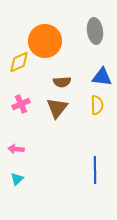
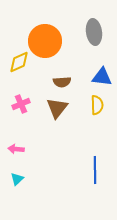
gray ellipse: moved 1 px left, 1 px down
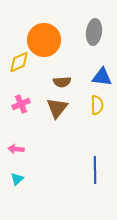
gray ellipse: rotated 15 degrees clockwise
orange circle: moved 1 px left, 1 px up
